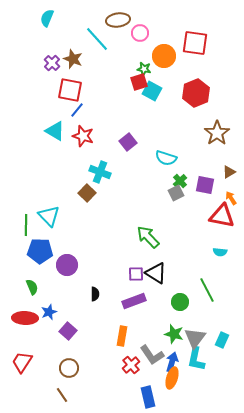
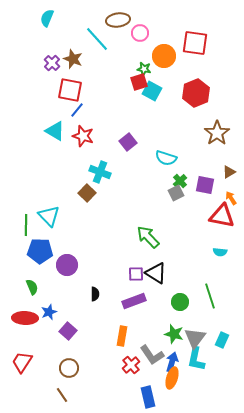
green line at (207, 290): moved 3 px right, 6 px down; rotated 10 degrees clockwise
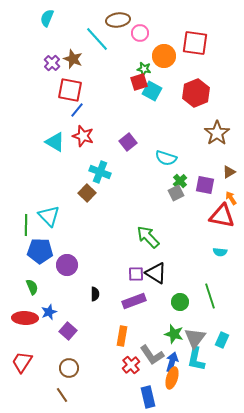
cyan triangle at (55, 131): moved 11 px down
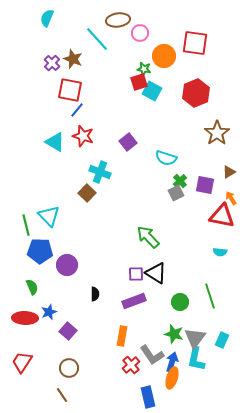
green line at (26, 225): rotated 15 degrees counterclockwise
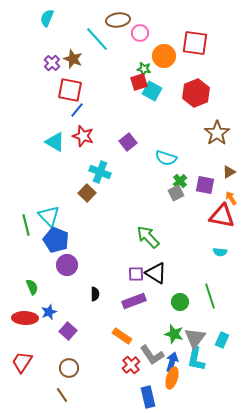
blue pentagon at (40, 251): moved 16 px right, 11 px up; rotated 20 degrees clockwise
orange rectangle at (122, 336): rotated 66 degrees counterclockwise
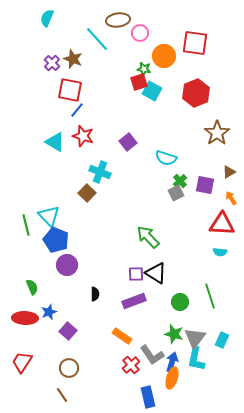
red triangle at (222, 216): moved 8 px down; rotated 8 degrees counterclockwise
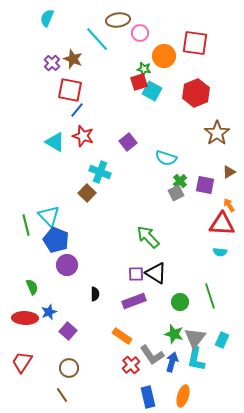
orange arrow at (231, 198): moved 2 px left, 7 px down
orange ellipse at (172, 378): moved 11 px right, 18 px down
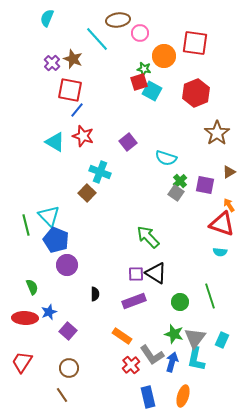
gray square at (176, 193): rotated 28 degrees counterclockwise
red triangle at (222, 224): rotated 16 degrees clockwise
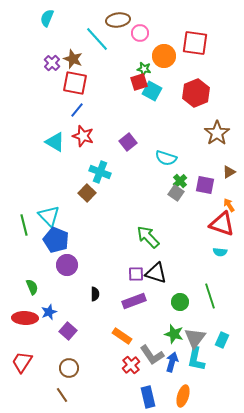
red square at (70, 90): moved 5 px right, 7 px up
green line at (26, 225): moved 2 px left
black triangle at (156, 273): rotated 15 degrees counterclockwise
